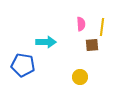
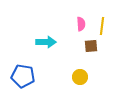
yellow line: moved 1 px up
brown square: moved 1 px left, 1 px down
blue pentagon: moved 11 px down
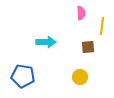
pink semicircle: moved 11 px up
brown square: moved 3 px left, 1 px down
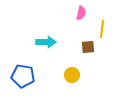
pink semicircle: rotated 16 degrees clockwise
yellow line: moved 3 px down
yellow circle: moved 8 px left, 2 px up
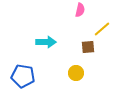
pink semicircle: moved 1 px left, 3 px up
yellow line: rotated 42 degrees clockwise
yellow circle: moved 4 px right, 2 px up
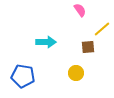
pink semicircle: rotated 48 degrees counterclockwise
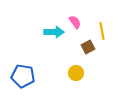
pink semicircle: moved 5 px left, 12 px down
yellow line: moved 2 px down; rotated 60 degrees counterclockwise
cyan arrow: moved 8 px right, 10 px up
brown square: rotated 24 degrees counterclockwise
